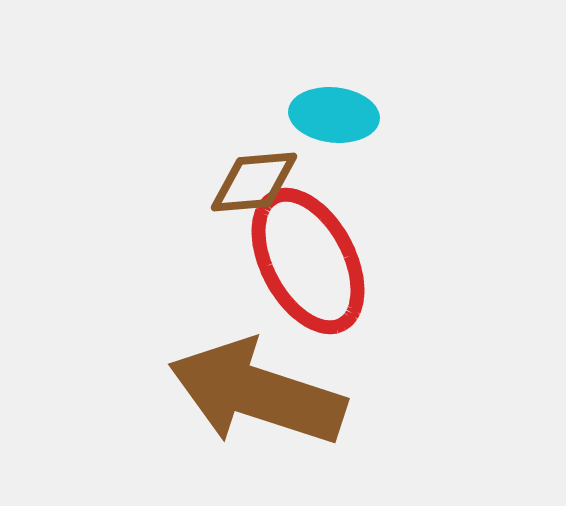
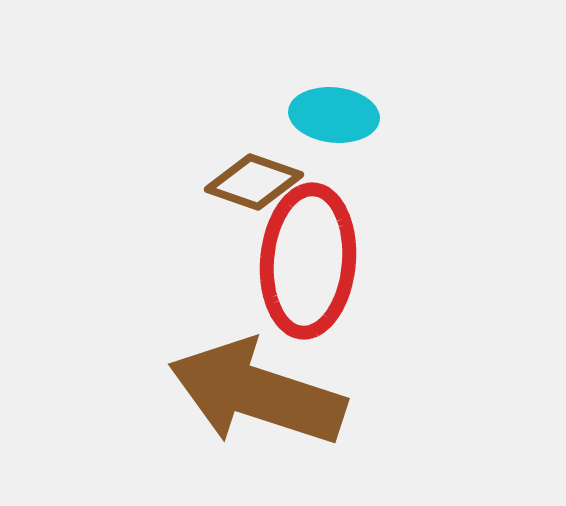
brown diamond: rotated 24 degrees clockwise
red ellipse: rotated 33 degrees clockwise
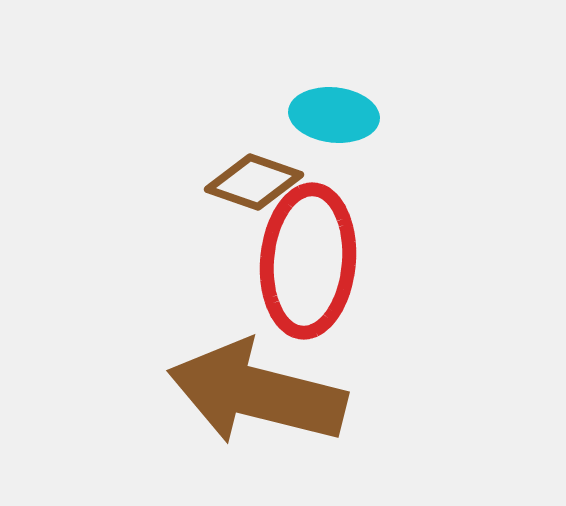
brown arrow: rotated 4 degrees counterclockwise
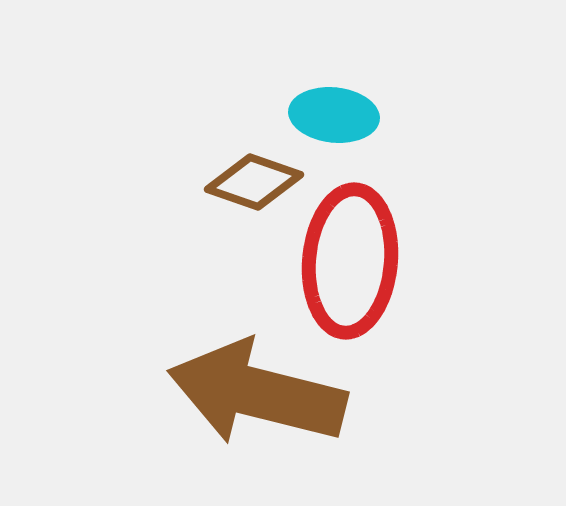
red ellipse: moved 42 px right
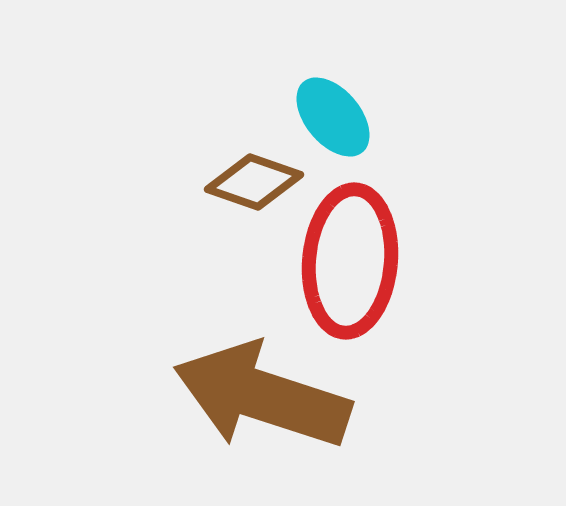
cyan ellipse: moved 1 px left, 2 px down; rotated 44 degrees clockwise
brown arrow: moved 5 px right, 3 px down; rotated 4 degrees clockwise
